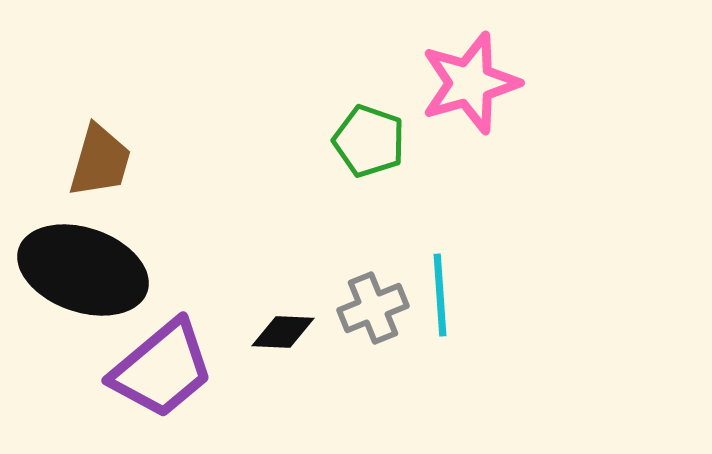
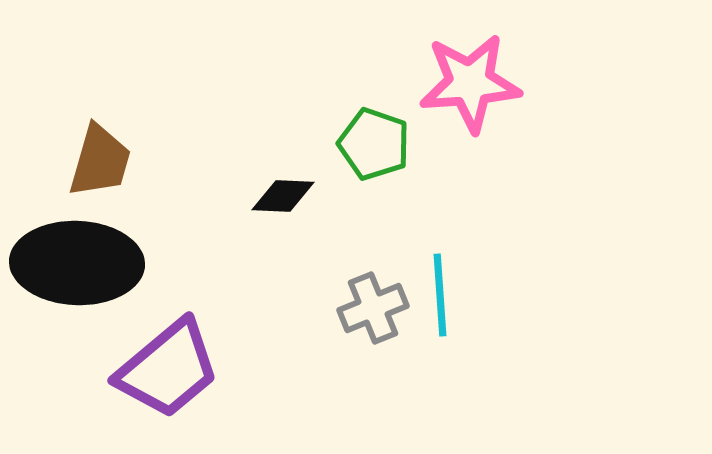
pink star: rotated 12 degrees clockwise
green pentagon: moved 5 px right, 3 px down
black ellipse: moved 6 px left, 7 px up; rotated 17 degrees counterclockwise
black diamond: moved 136 px up
purple trapezoid: moved 6 px right
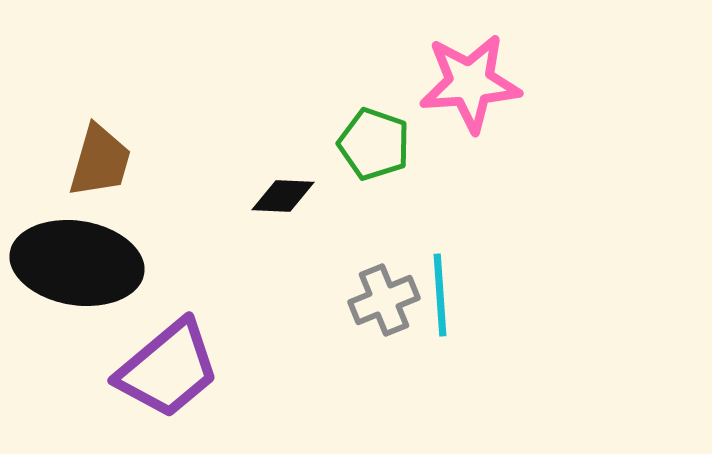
black ellipse: rotated 7 degrees clockwise
gray cross: moved 11 px right, 8 px up
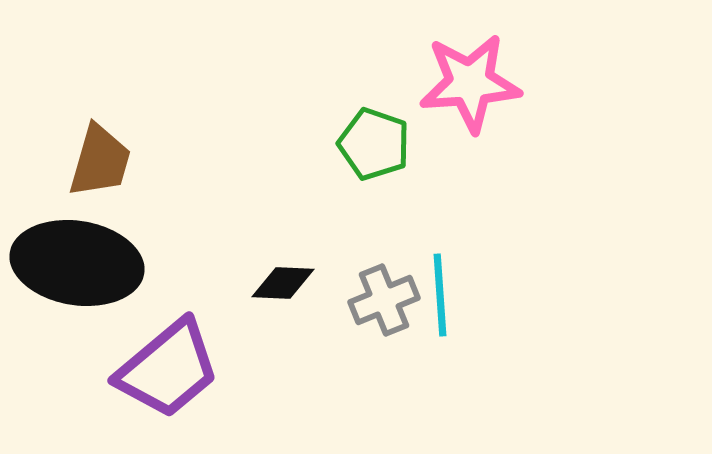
black diamond: moved 87 px down
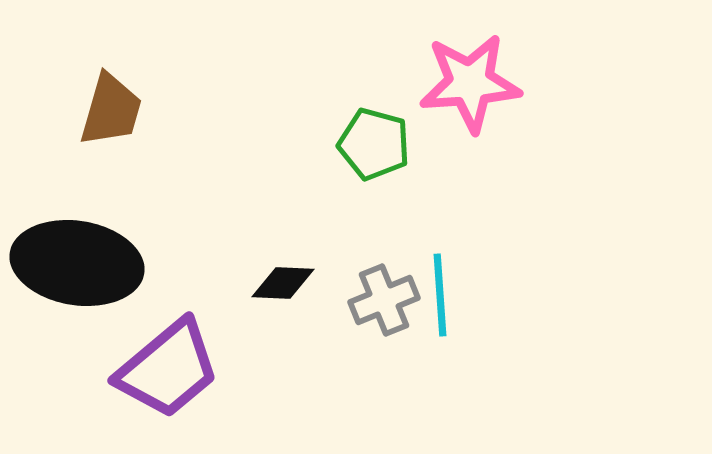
green pentagon: rotated 4 degrees counterclockwise
brown trapezoid: moved 11 px right, 51 px up
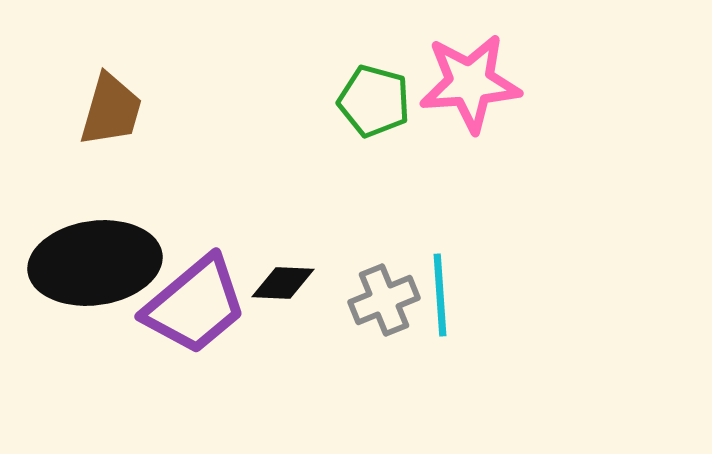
green pentagon: moved 43 px up
black ellipse: moved 18 px right; rotated 17 degrees counterclockwise
purple trapezoid: moved 27 px right, 64 px up
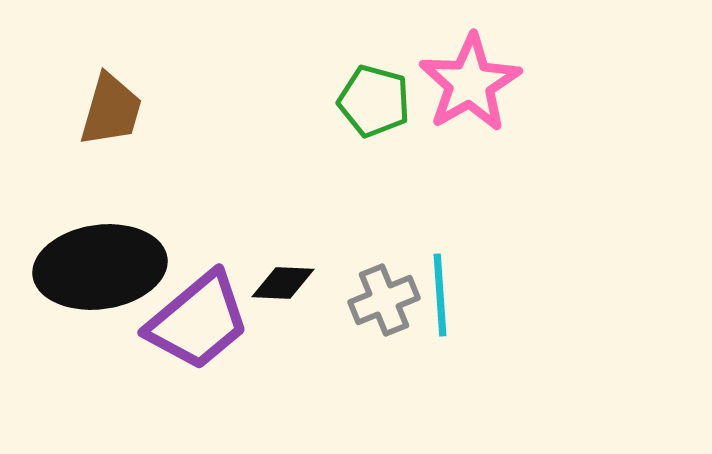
pink star: rotated 26 degrees counterclockwise
black ellipse: moved 5 px right, 4 px down
purple trapezoid: moved 3 px right, 16 px down
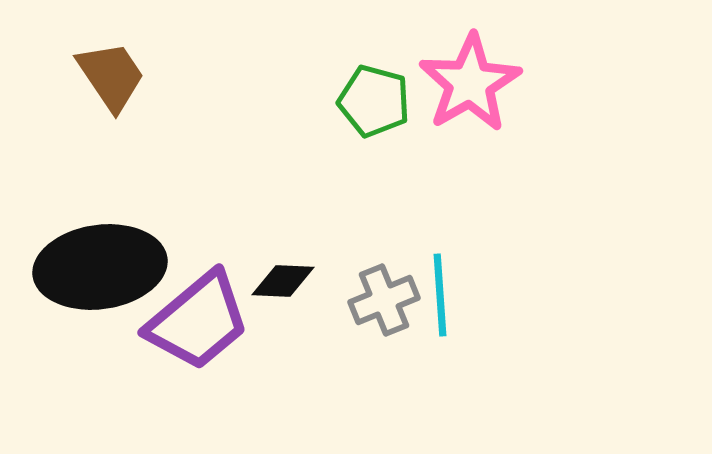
brown trapezoid: moved 34 px up; rotated 50 degrees counterclockwise
black diamond: moved 2 px up
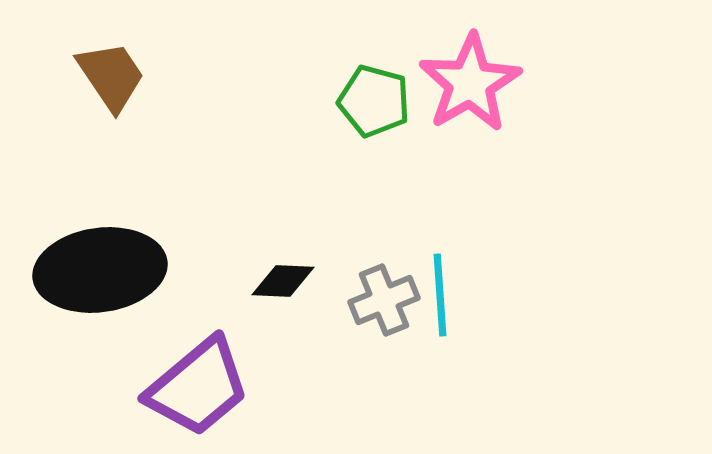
black ellipse: moved 3 px down
purple trapezoid: moved 66 px down
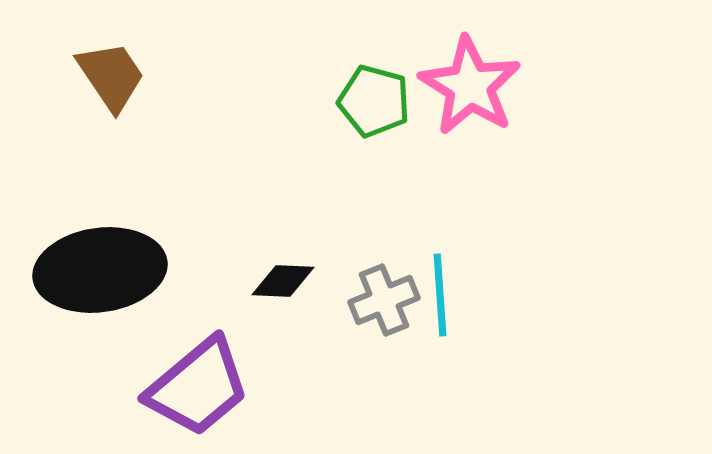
pink star: moved 3 px down; rotated 10 degrees counterclockwise
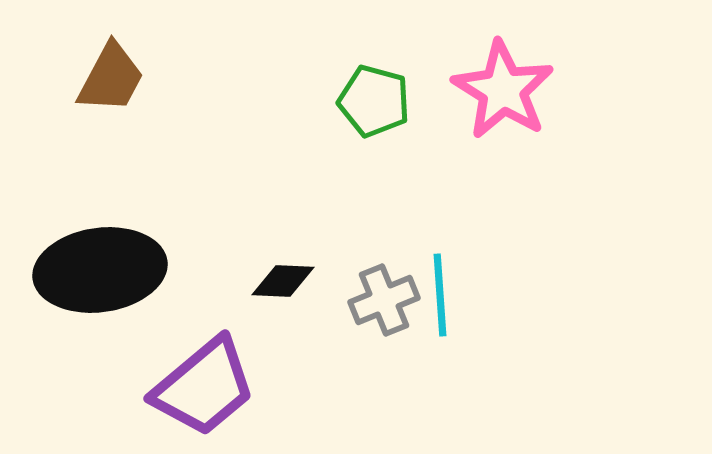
brown trapezoid: moved 2 px down; rotated 62 degrees clockwise
pink star: moved 33 px right, 4 px down
purple trapezoid: moved 6 px right
